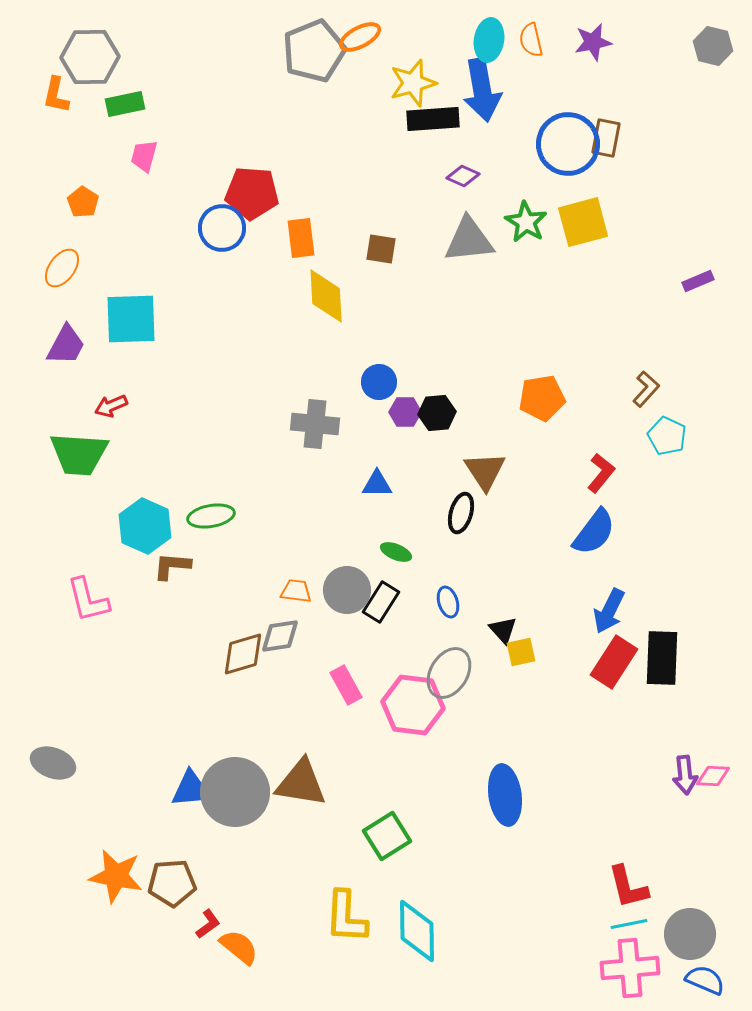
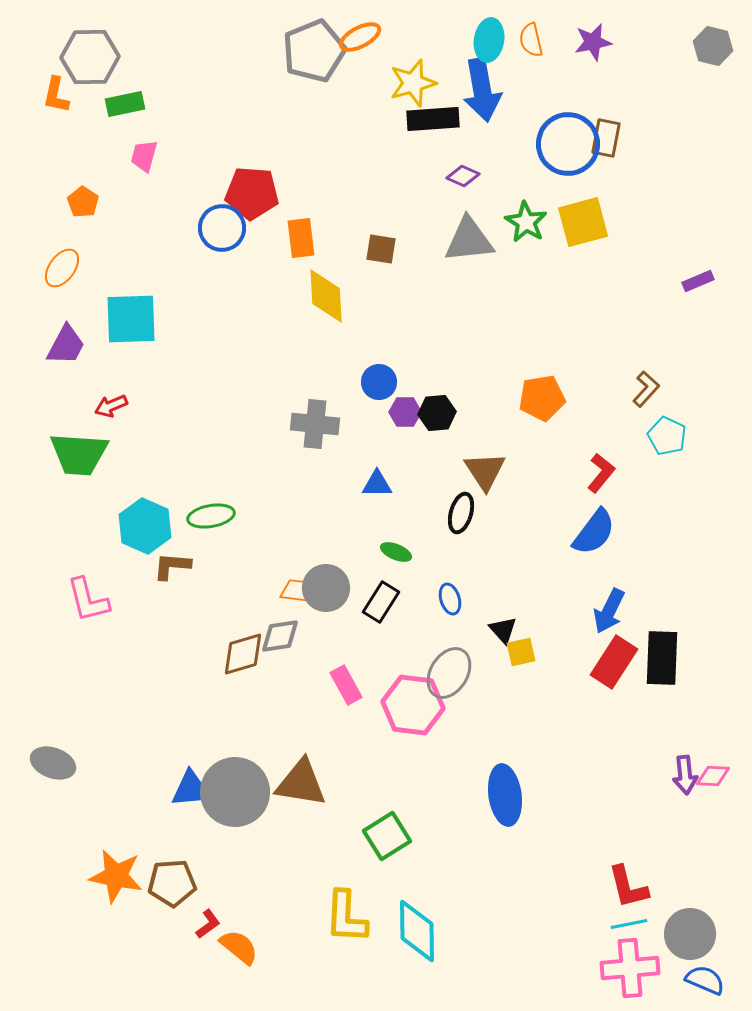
gray circle at (347, 590): moved 21 px left, 2 px up
blue ellipse at (448, 602): moved 2 px right, 3 px up
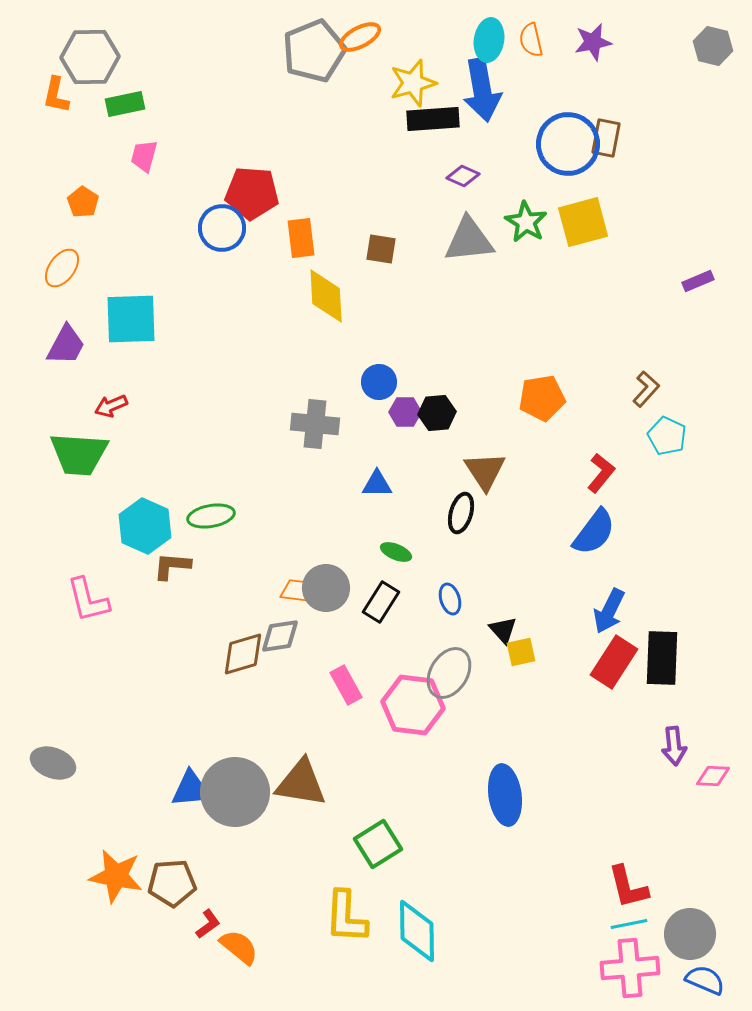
purple arrow at (685, 775): moved 11 px left, 29 px up
green square at (387, 836): moved 9 px left, 8 px down
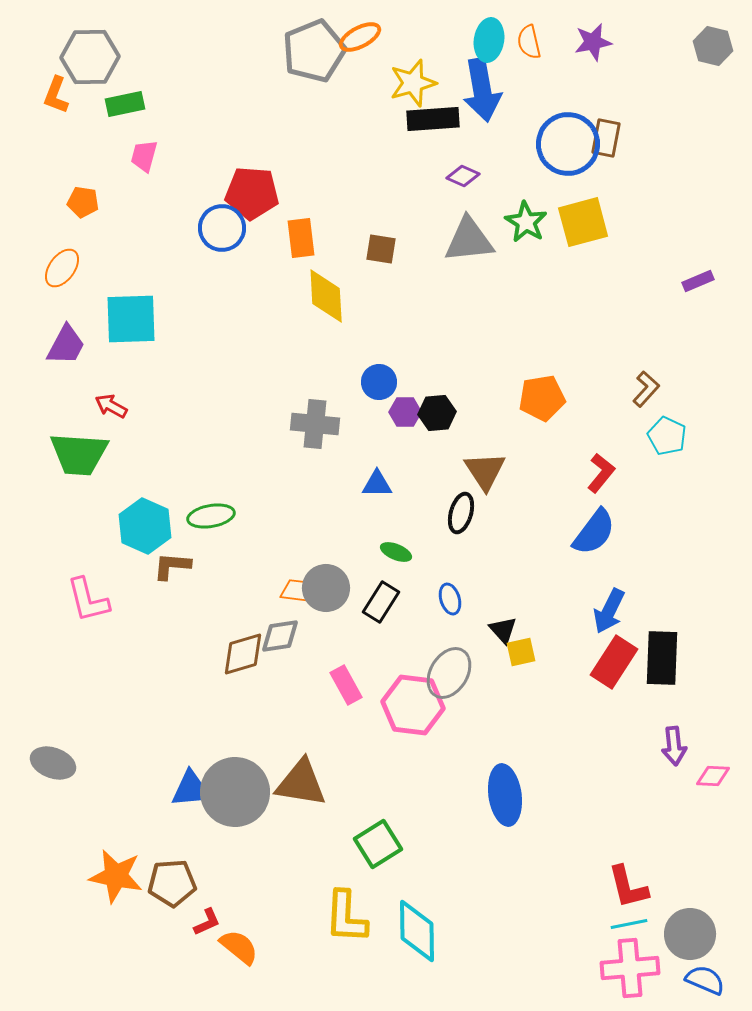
orange semicircle at (531, 40): moved 2 px left, 2 px down
orange L-shape at (56, 95): rotated 9 degrees clockwise
orange pentagon at (83, 202): rotated 24 degrees counterclockwise
red arrow at (111, 406): rotated 52 degrees clockwise
red L-shape at (208, 924): moved 1 px left, 2 px up; rotated 12 degrees clockwise
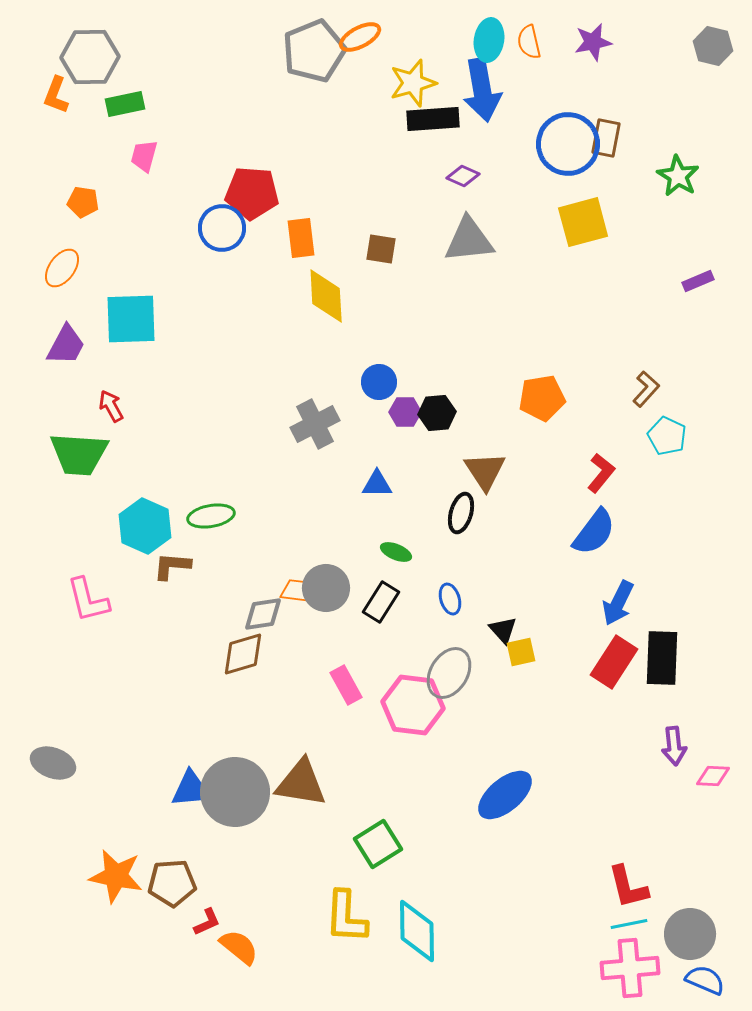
green star at (526, 222): moved 152 px right, 46 px up
red arrow at (111, 406): rotated 32 degrees clockwise
gray cross at (315, 424): rotated 33 degrees counterclockwise
blue arrow at (609, 611): moved 9 px right, 8 px up
gray diamond at (280, 636): moved 17 px left, 22 px up
blue ellipse at (505, 795): rotated 58 degrees clockwise
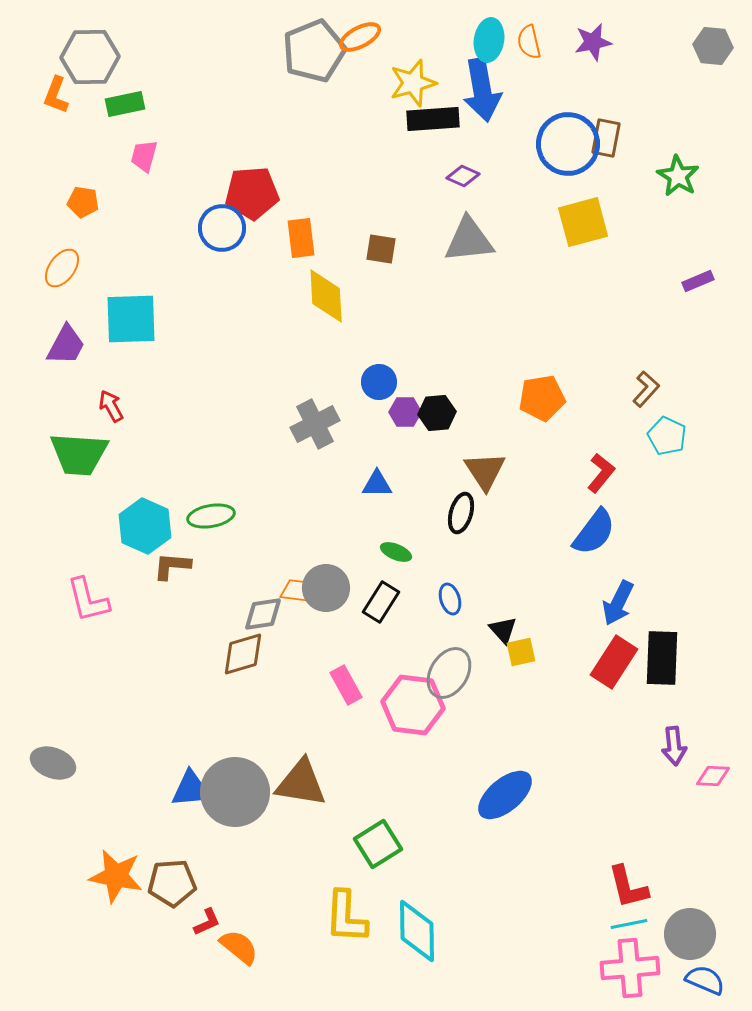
gray hexagon at (713, 46): rotated 9 degrees counterclockwise
red pentagon at (252, 193): rotated 8 degrees counterclockwise
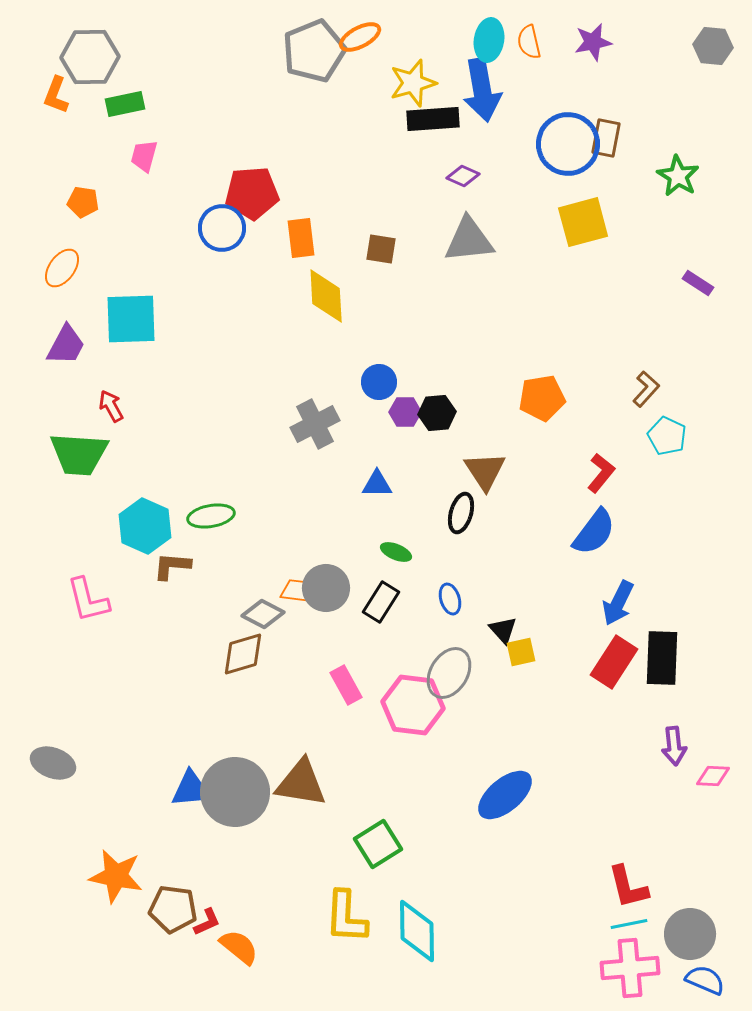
purple rectangle at (698, 281): moved 2 px down; rotated 56 degrees clockwise
gray diamond at (263, 614): rotated 36 degrees clockwise
brown pentagon at (172, 883): moved 1 px right, 26 px down; rotated 12 degrees clockwise
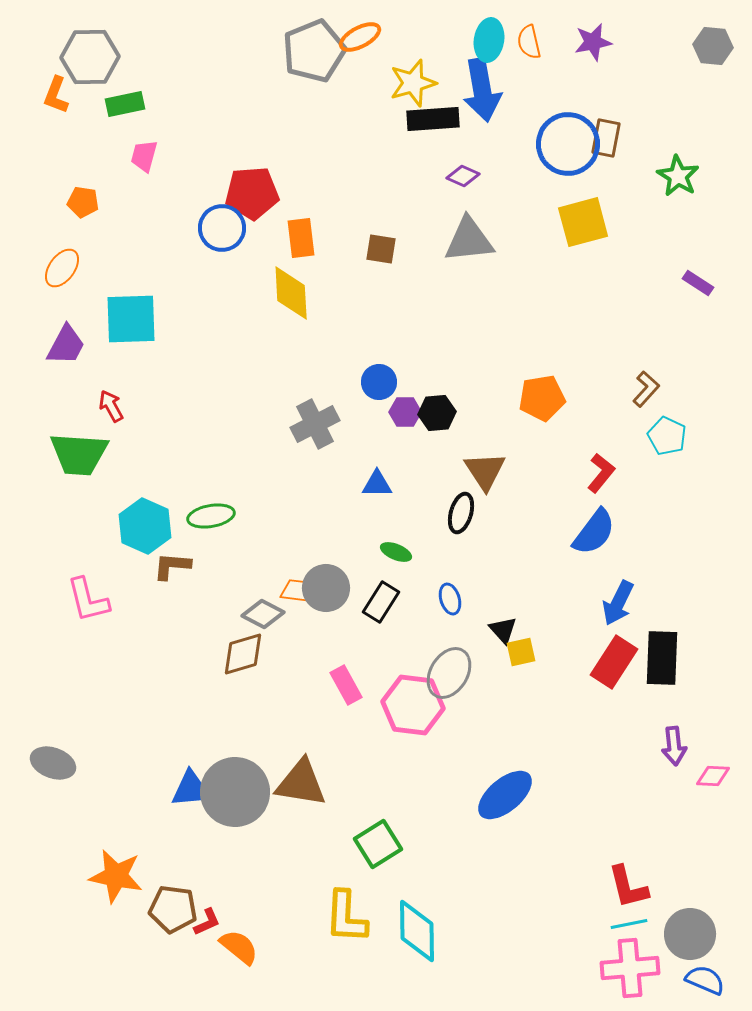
yellow diamond at (326, 296): moved 35 px left, 3 px up
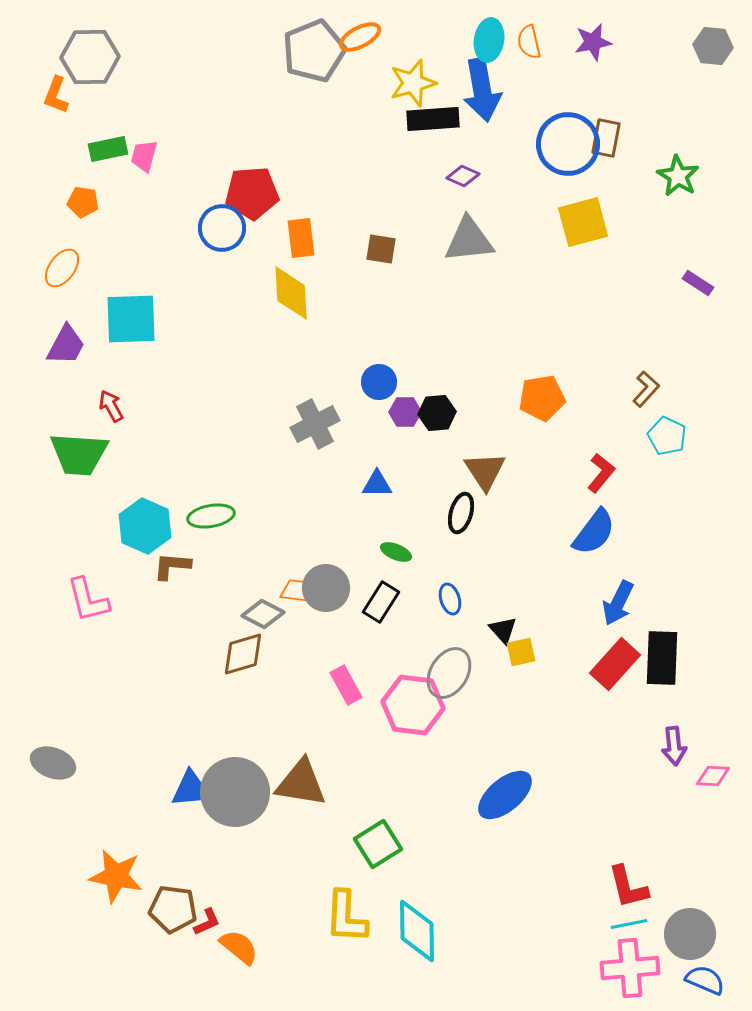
green rectangle at (125, 104): moved 17 px left, 45 px down
red rectangle at (614, 662): moved 1 px right, 2 px down; rotated 9 degrees clockwise
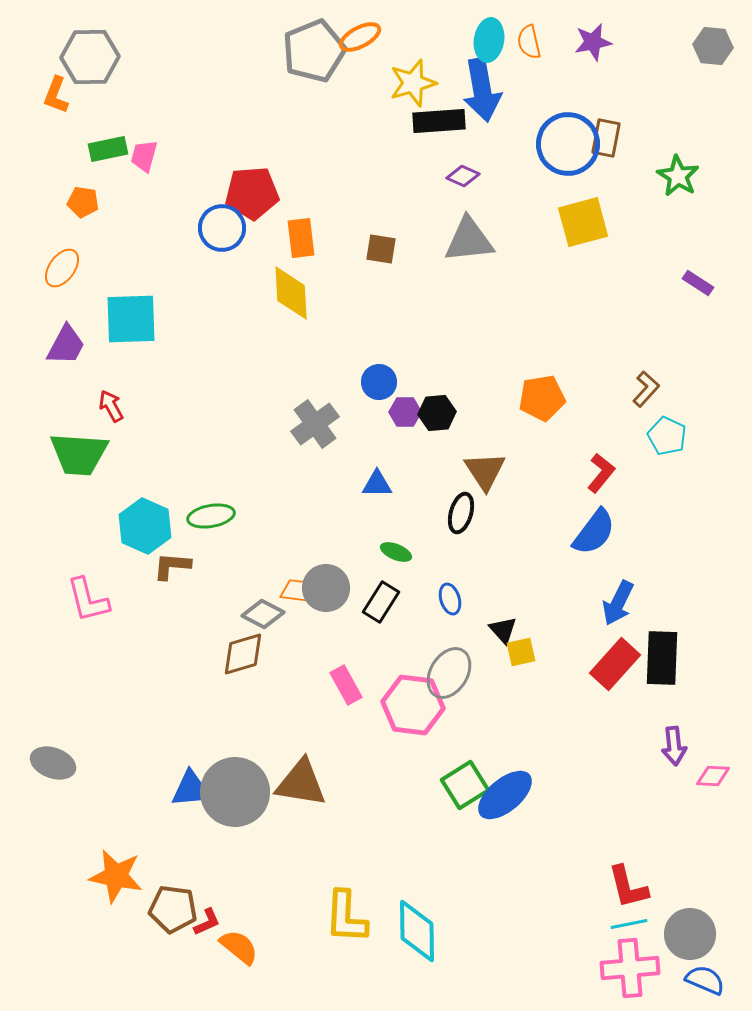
black rectangle at (433, 119): moved 6 px right, 2 px down
gray cross at (315, 424): rotated 9 degrees counterclockwise
green square at (378, 844): moved 87 px right, 59 px up
